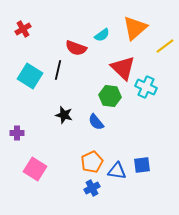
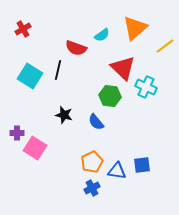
pink square: moved 21 px up
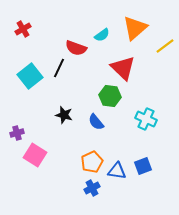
black line: moved 1 px right, 2 px up; rotated 12 degrees clockwise
cyan square: rotated 20 degrees clockwise
cyan cross: moved 32 px down
purple cross: rotated 16 degrees counterclockwise
pink square: moved 7 px down
blue square: moved 1 px right, 1 px down; rotated 12 degrees counterclockwise
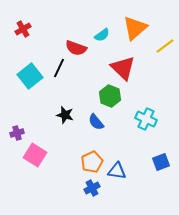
green hexagon: rotated 15 degrees clockwise
black star: moved 1 px right
blue square: moved 18 px right, 4 px up
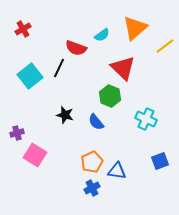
blue square: moved 1 px left, 1 px up
